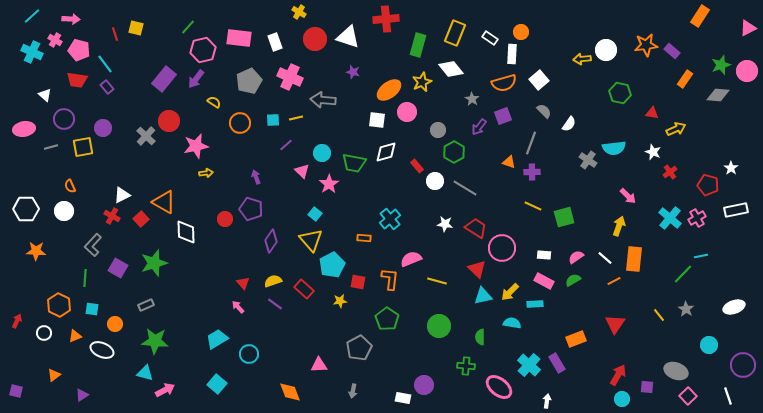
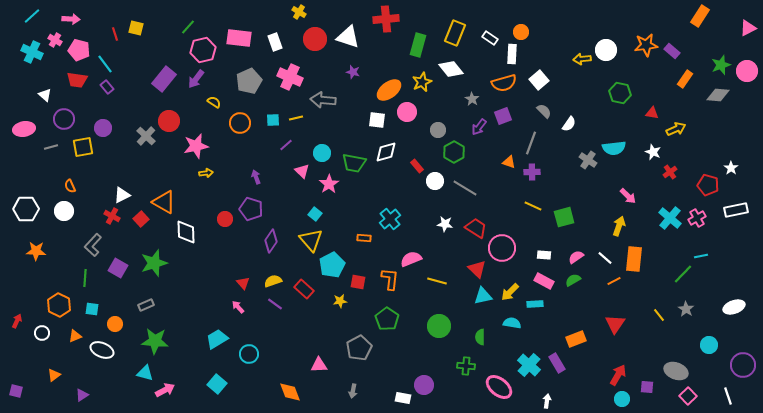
white circle at (44, 333): moved 2 px left
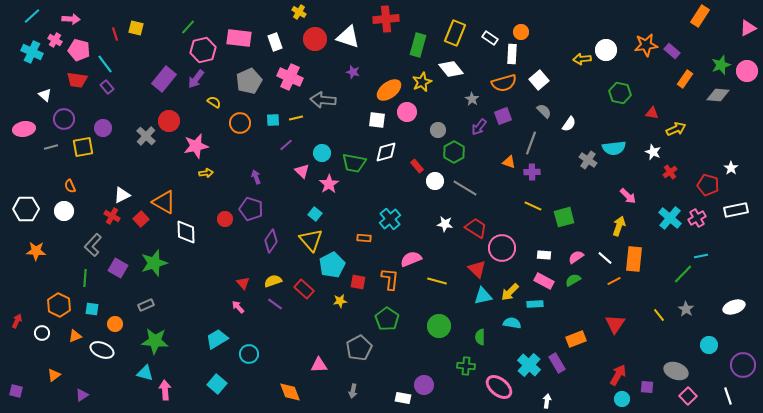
pink arrow at (165, 390): rotated 66 degrees counterclockwise
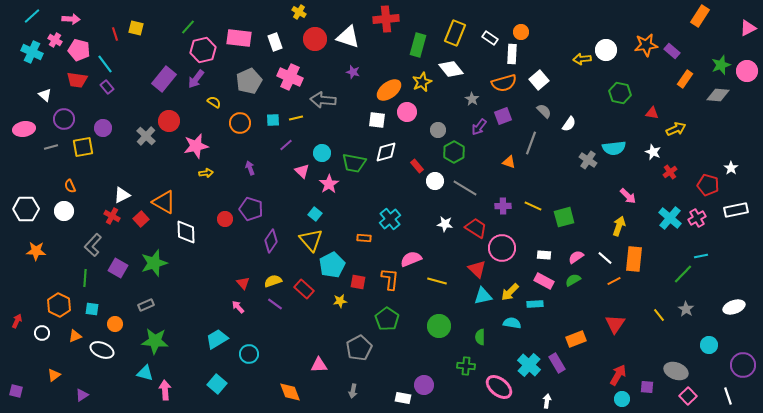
purple cross at (532, 172): moved 29 px left, 34 px down
purple arrow at (256, 177): moved 6 px left, 9 px up
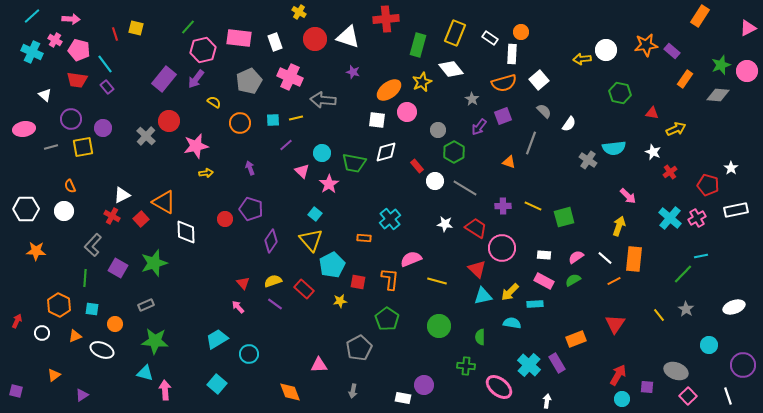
purple circle at (64, 119): moved 7 px right
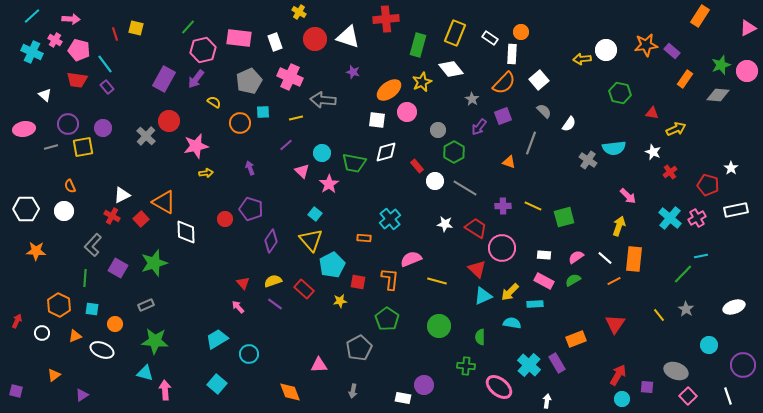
purple rectangle at (164, 79): rotated 10 degrees counterclockwise
orange semicircle at (504, 83): rotated 30 degrees counterclockwise
purple circle at (71, 119): moved 3 px left, 5 px down
cyan square at (273, 120): moved 10 px left, 8 px up
cyan triangle at (483, 296): rotated 12 degrees counterclockwise
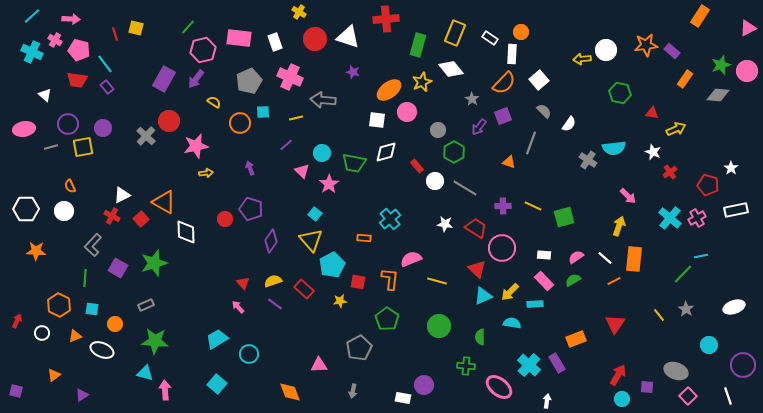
pink rectangle at (544, 281): rotated 18 degrees clockwise
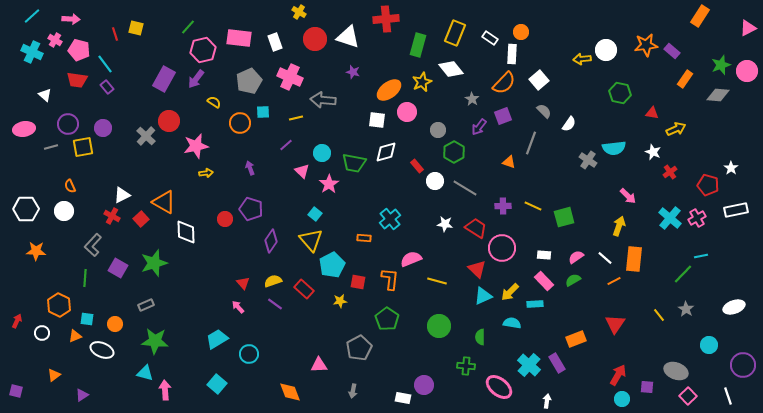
cyan square at (92, 309): moved 5 px left, 10 px down
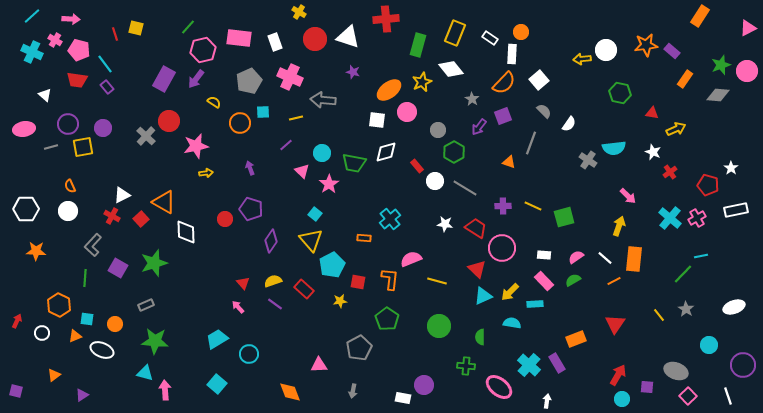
white circle at (64, 211): moved 4 px right
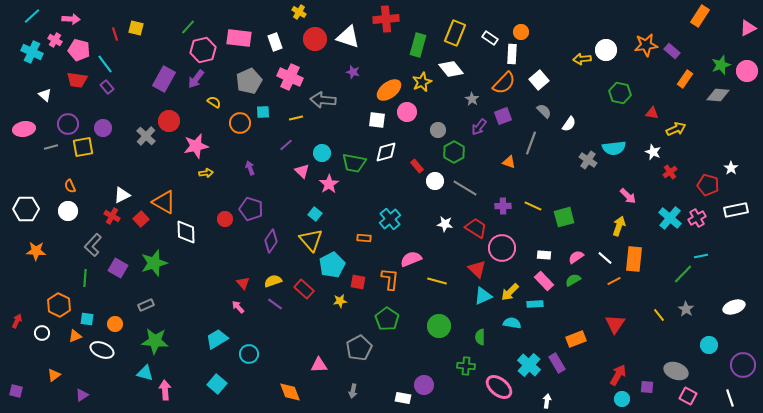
pink square at (688, 396): rotated 18 degrees counterclockwise
white line at (728, 396): moved 2 px right, 2 px down
